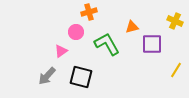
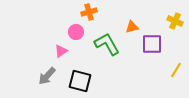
black square: moved 1 px left, 4 px down
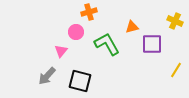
pink triangle: rotated 16 degrees counterclockwise
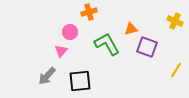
orange triangle: moved 1 px left, 2 px down
pink circle: moved 6 px left
purple square: moved 5 px left, 3 px down; rotated 20 degrees clockwise
black square: rotated 20 degrees counterclockwise
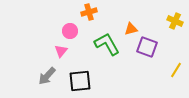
pink circle: moved 1 px up
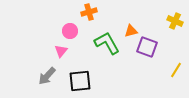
orange triangle: moved 2 px down
green L-shape: moved 1 px up
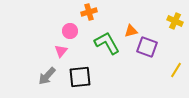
black square: moved 4 px up
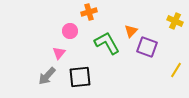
orange triangle: rotated 32 degrees counterclockwise
pink triangle: moved 2 px left, 2 px down
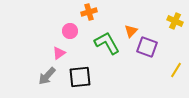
pink triangle: rotated 16 degrees clockwise
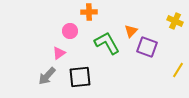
orange cross: rotated 14 degrees clockwise
yellow line: moved 2 px right
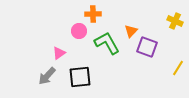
orange cross: moved 4 px right, 2 px down
pink circle: moved 9 px right
yellow line: moved 2 px up
